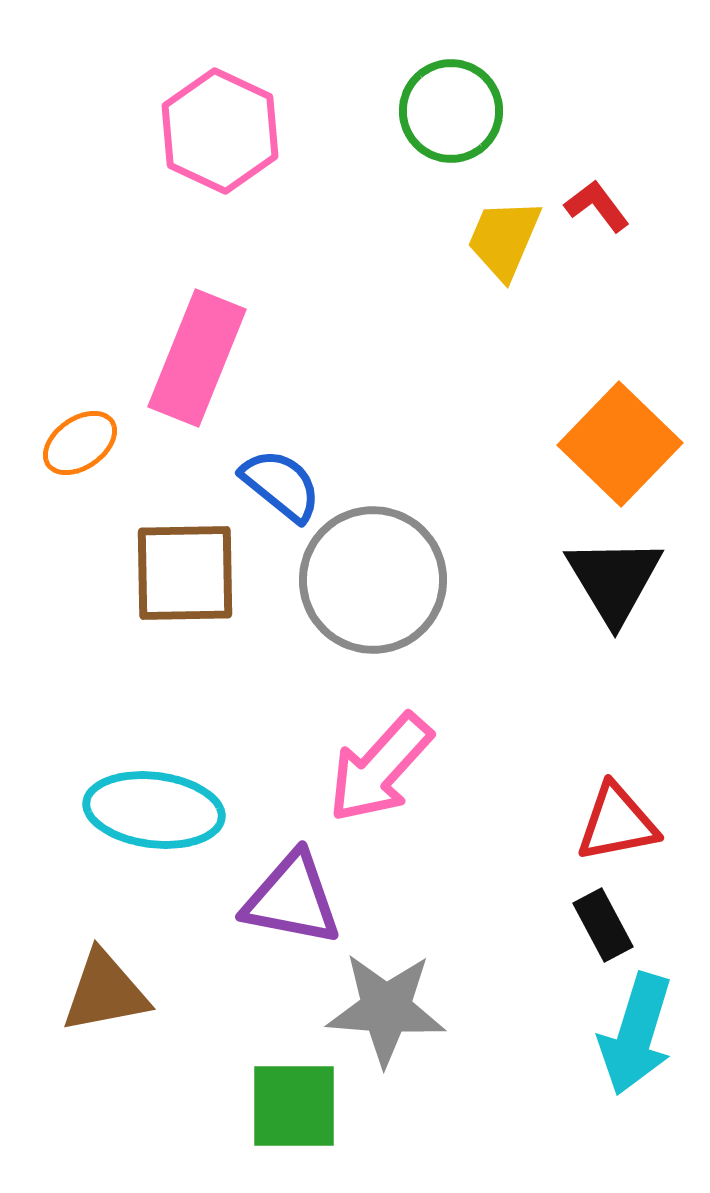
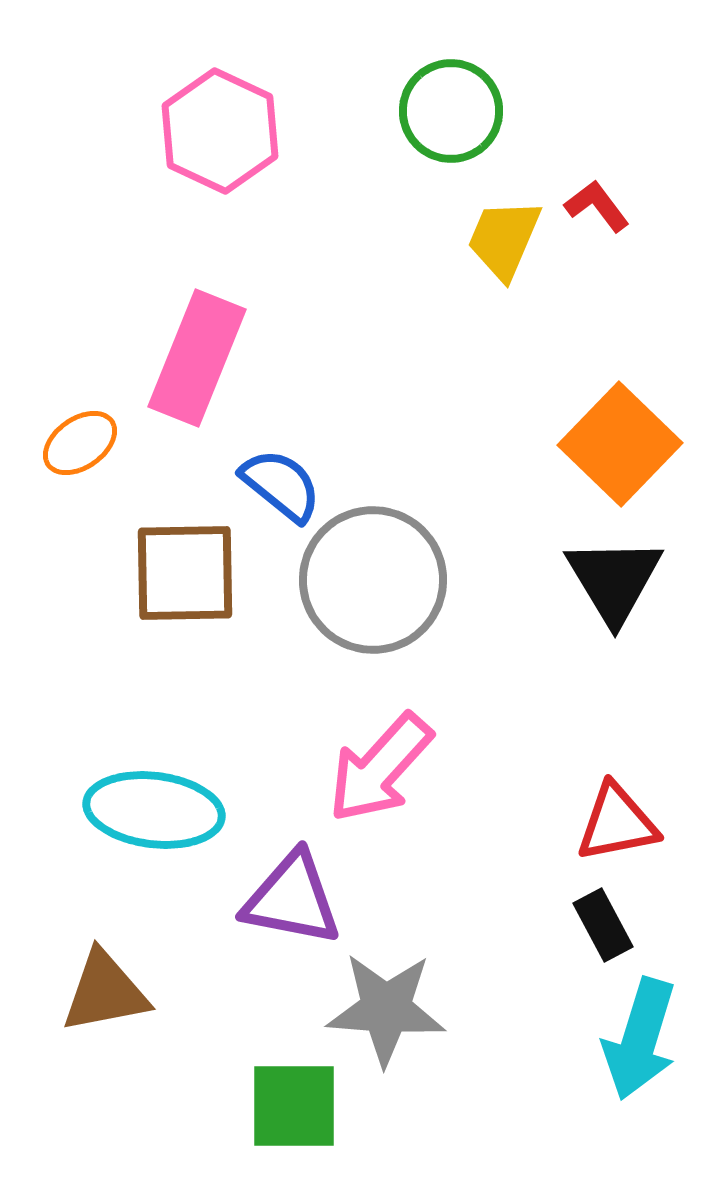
cyan arrow: moved 4 px right, 5 px down
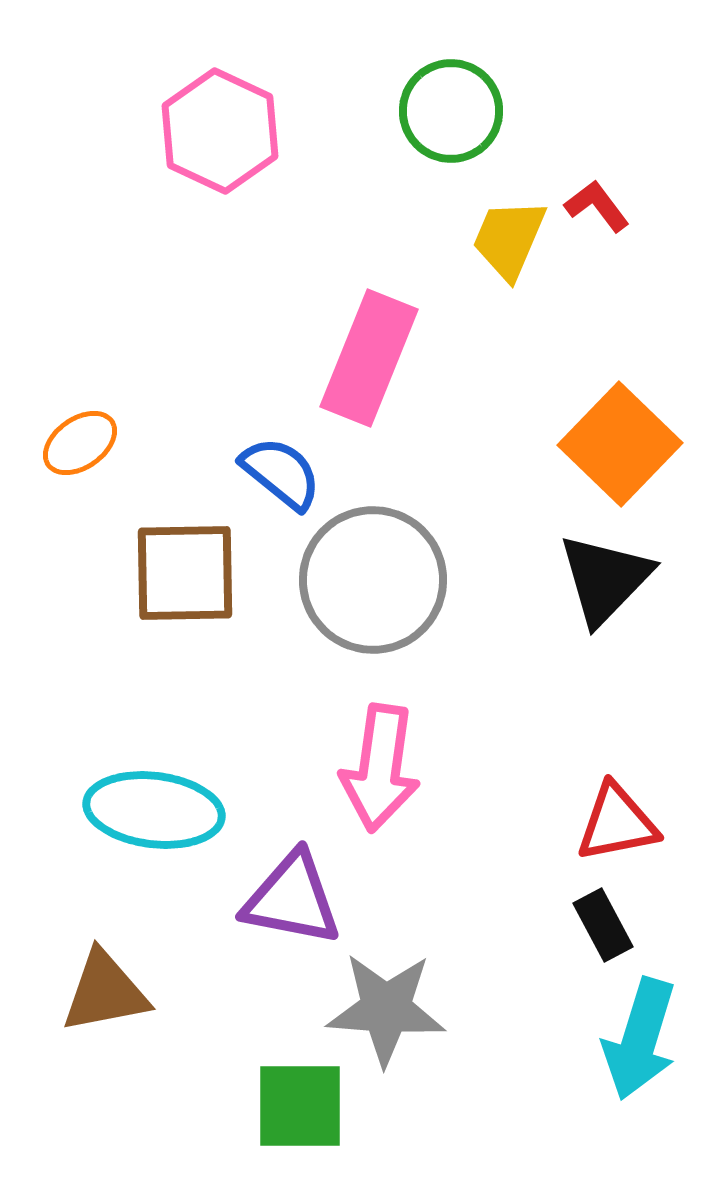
yellow trapezoid: moved 5 px right
pink rectangle: moved 172 px right
blue semicircle: moved 12 px up
black triangle: moved 9 px left, 1 px up; rotated 15 degrees clockwise
pink arrow: rotated 34 degrees counterclockwise
green square: moved 6 px right
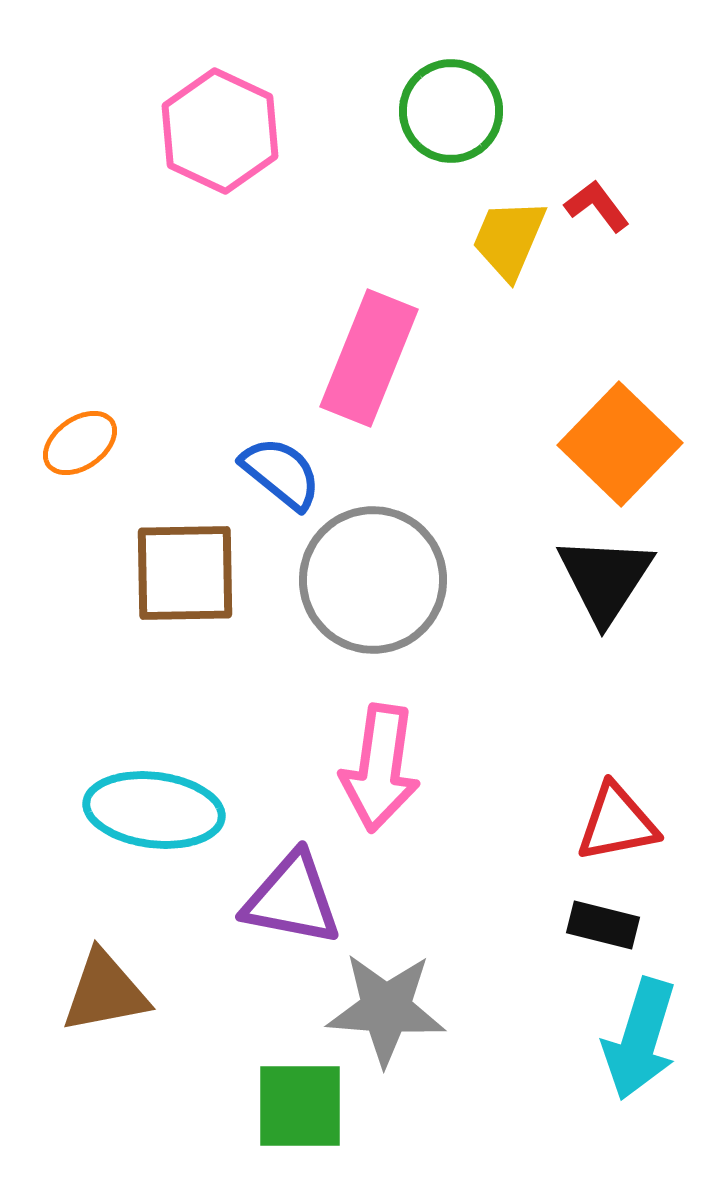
black triangle: rotated 11 degrees counterclockwise
black rectangle: rotated 48 degrees counterclockwise
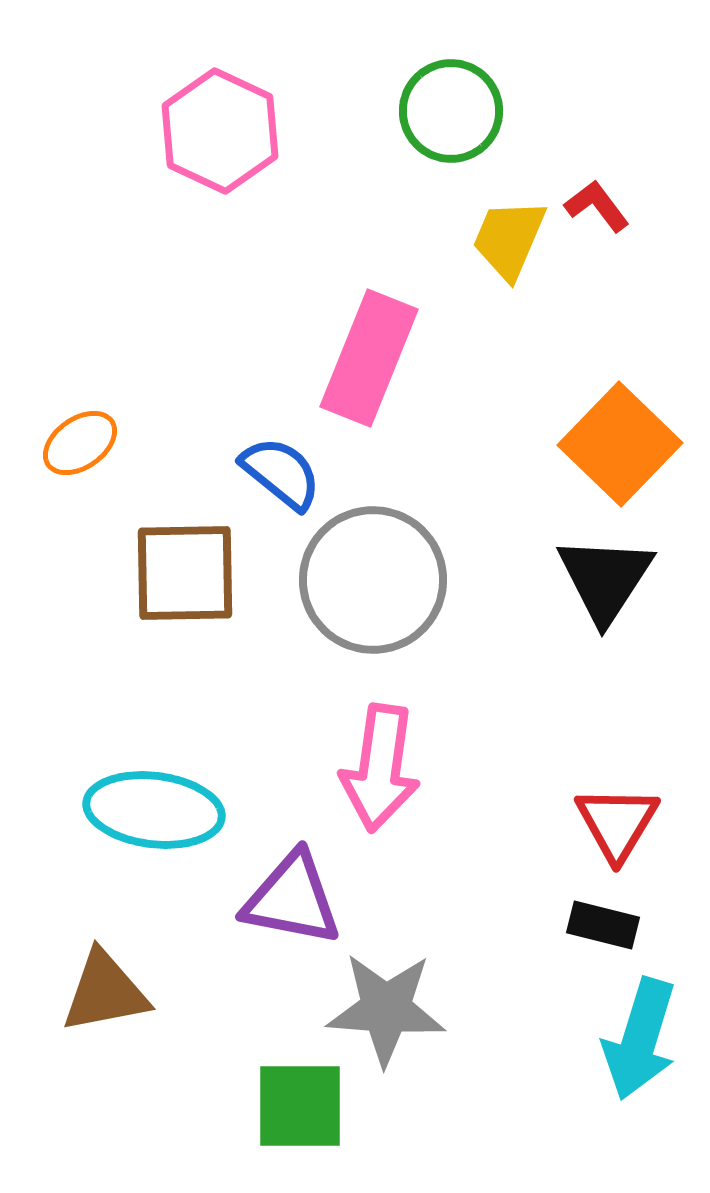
red triangle: rotated 48 degrees counterclockwise
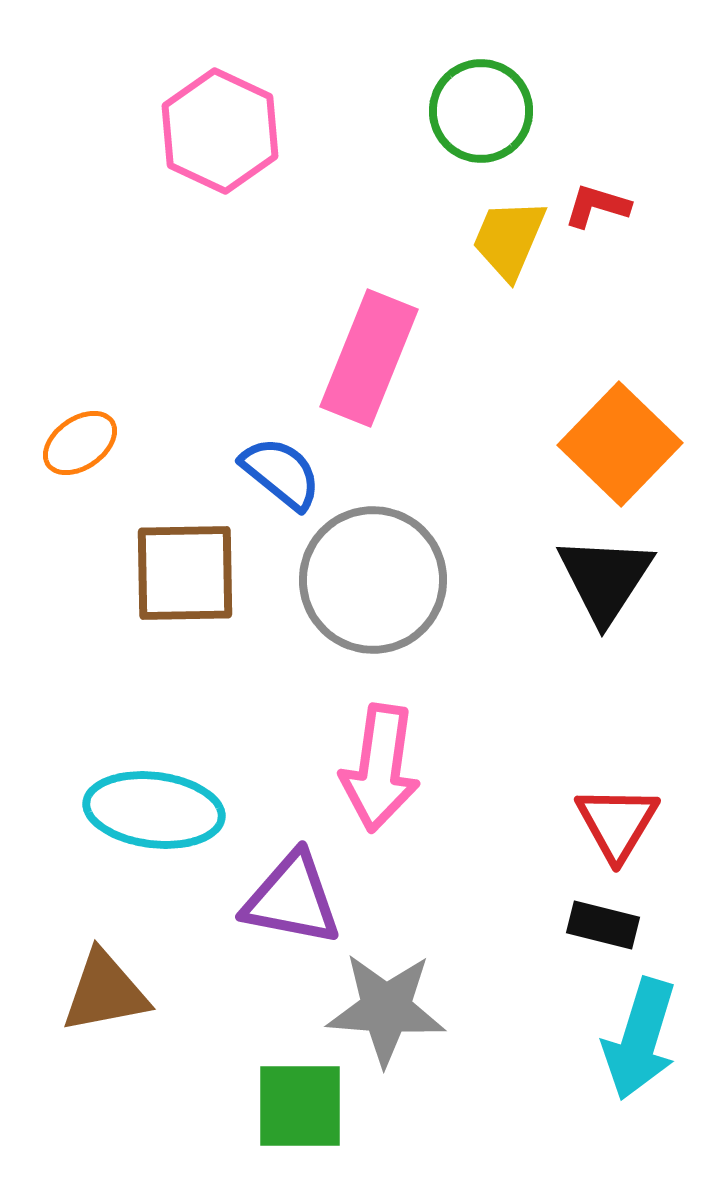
green circle: moved 30 px right
red L-shape: rotated 36 degrees counterclockwise
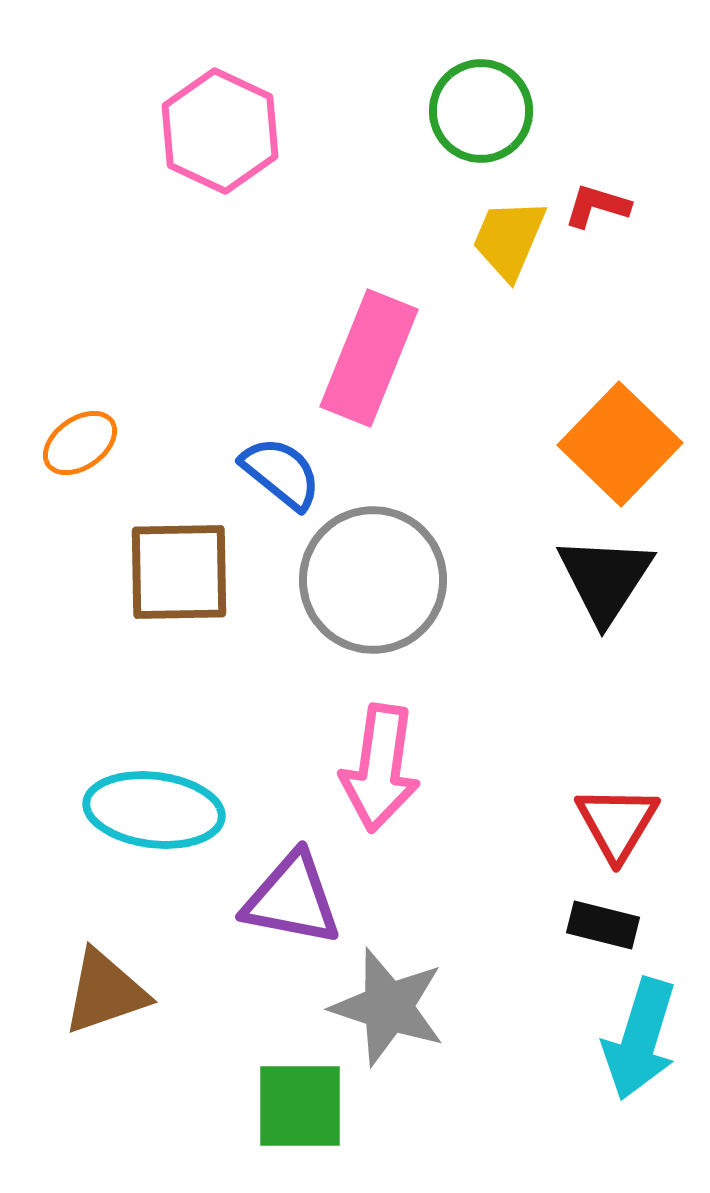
brown square: moved 6 px left, 1 px up
brown triangle: rotated 8 degrees counterclockwise
gray star: moved 2 px right, 2 px up; rotated 14 degrees clockwise
